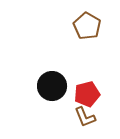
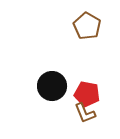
red pentagon: rotated 25 degrees clockwise
brown L-shape: moved 4 px up
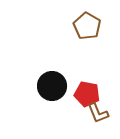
brown L-shape: moved 13 px right
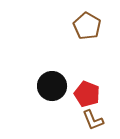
red pentagon: rotated 10 degrees clockwise
brown L-shape: moved 5 px left, 7 px down
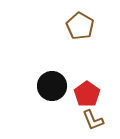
brown pentagon: moved 7 px left
red pentagon: rotated 15 degrees clockwise
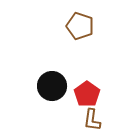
brown pentagon: rotated 12 degrees counterclockwise
brown L-shape: moved 1 px left; rotated 30 degrees clockwise
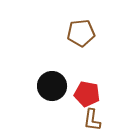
brown pentagon: moved 1 px right, 7 px down; rotated 24 degrees counterclockwise
red pentagon: rotated 25 degrees counterclockwise
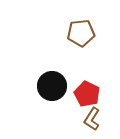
red pentagon: rotated 15 degrees clockwise
brown L-shape: moved 1 px up; rotated 25 degrees clockwise
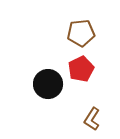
black circle: moved 4 px left, 2 px up
red pentagon: moved 6 px left, 25 px up; rotated 20 degrees clockwise
